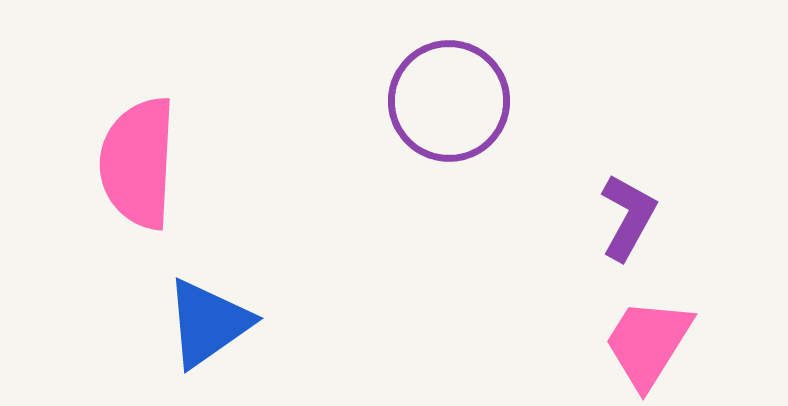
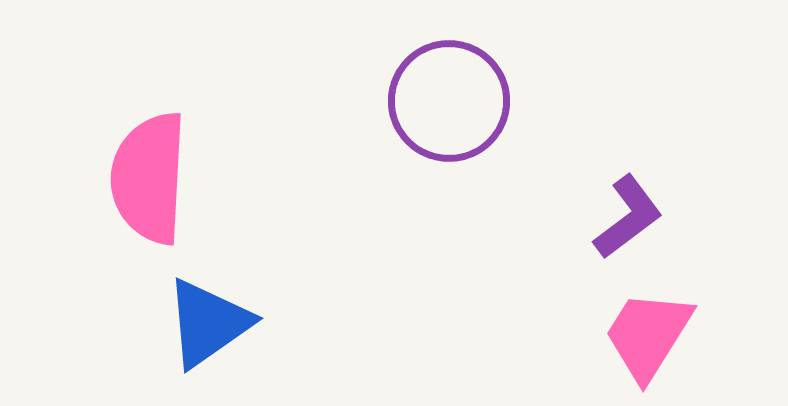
pink semicircle: moved 11 px right, 15 px down
purple L-shape: rotated 24 degrees clockwise
pink trapezoid: moved 8 px up
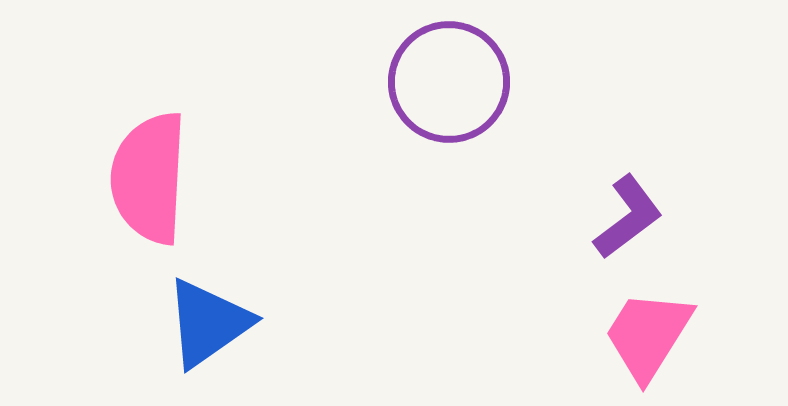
purple circle: moved 19 px up
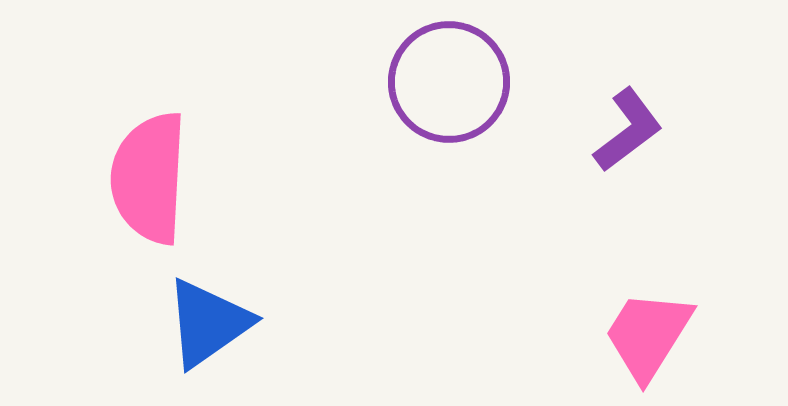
purple L-shape: moved 87 px up
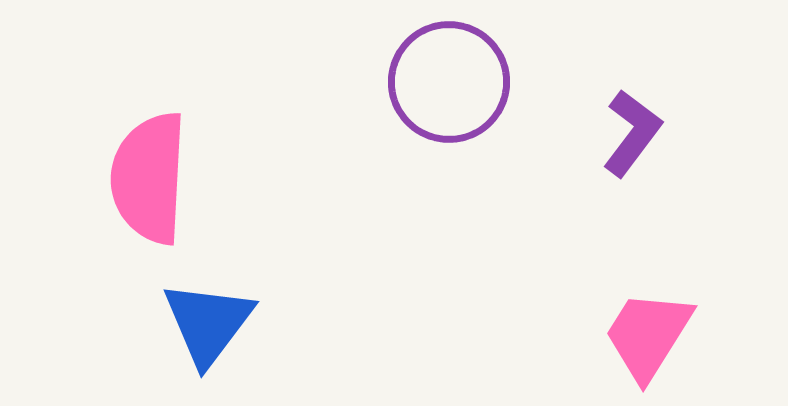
purple L-shape: moved 4 px right, 3 px down; rotated 16 degrees counterclockwise
blue triangle: rotated 18 degrees counterclockwise
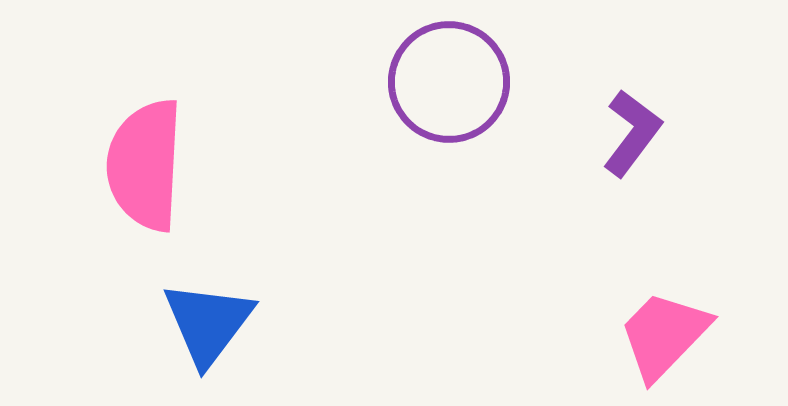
pink semicircle: moved 4 px left, 13 px up
pink trapezoid: moved 16 px right; rotated 12 degrees clockwise
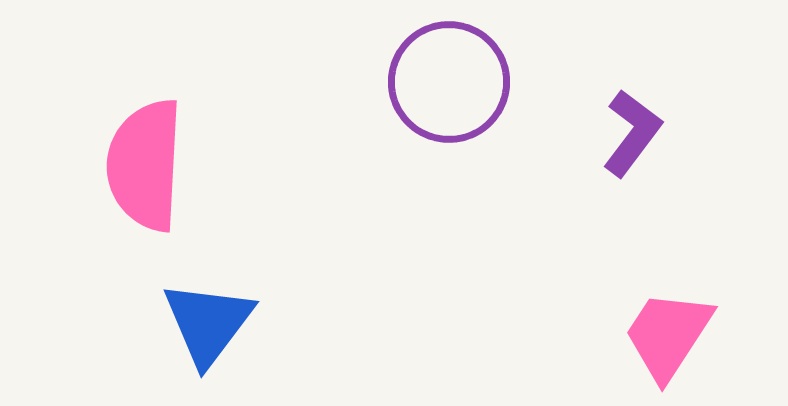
pink trapezoid: moved 4 px right; rotated 11 degrees counterclockwise
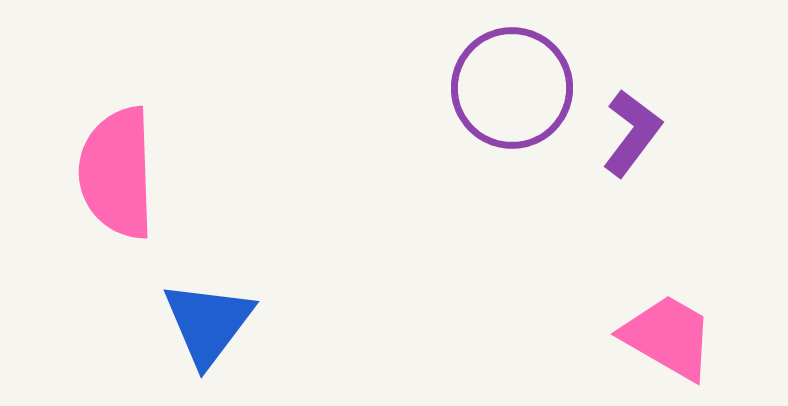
purple circle: moved 63 px right, 6 px down
pink semicircle: moved 28 px left, 8 px down; rotated 5 degrees counterclockwise
pink trapezoid: moved 2 px down; rotated 87 degrees clockwise
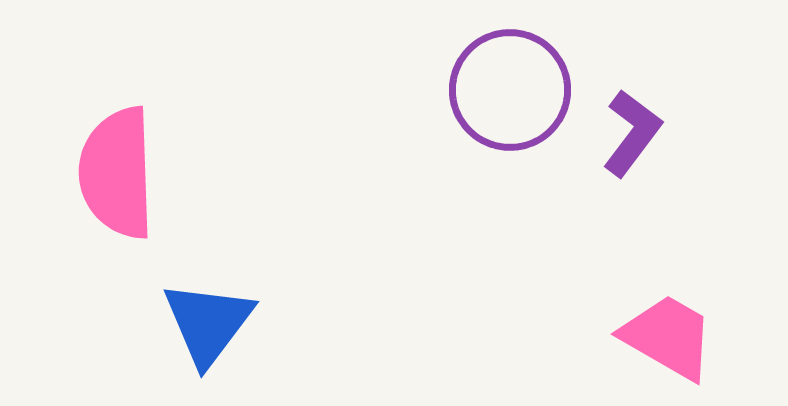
purple circle: moved 2 px left, 2 px down
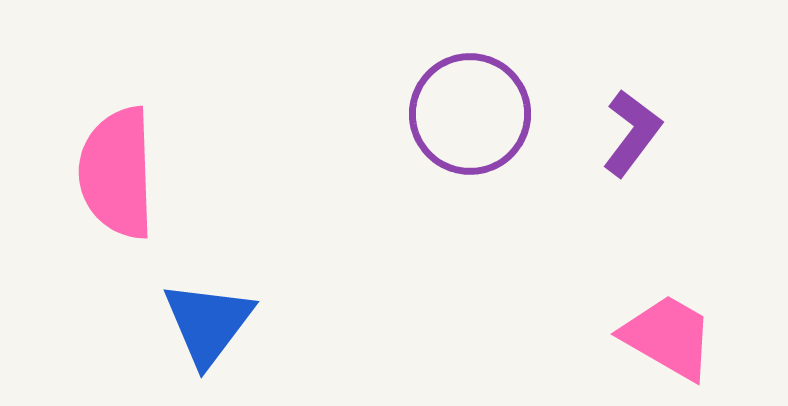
purple circle: moved 40 px left, 24 px down
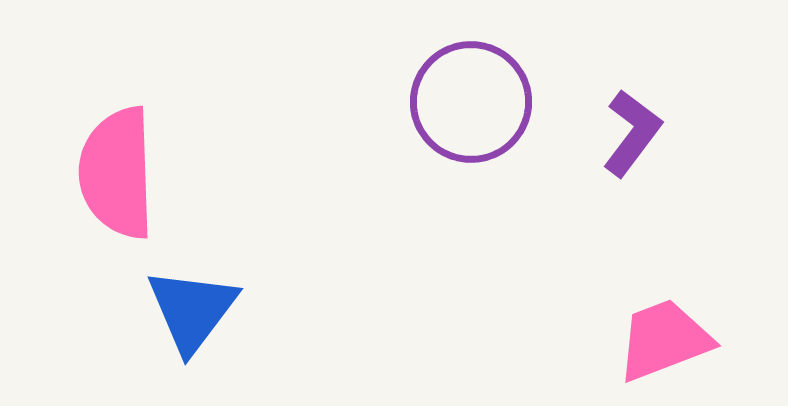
purple circle: moved 1 px right, 12 px up
blue triangle: moved 16 px left, 13 px up
pink trapezoid: moved 4 px left, 3 px down; rotated 51 degrees counterclockwise
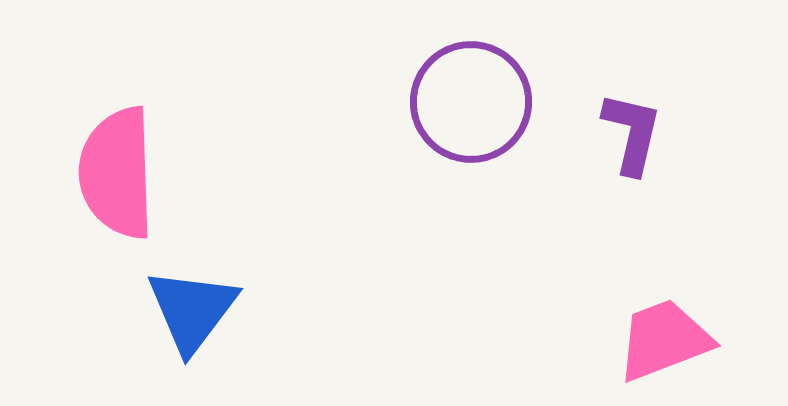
purple L-shape: rotated 24 degrees counterclockwise
